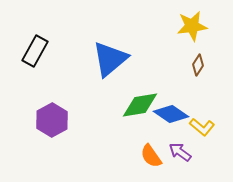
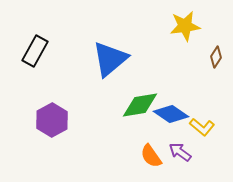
yellow star: moved 7 px left
brown diamond: moved 18 px right, 8 px up
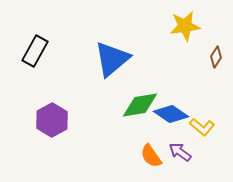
blue triangle: moved 2 px right
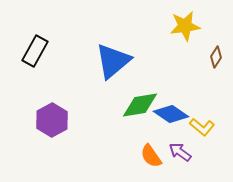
blue triangle: moved 1 px right, 2 px down
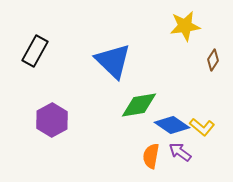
brown diamond: moved 3 px left, 3 px down
blue triangle: rotated 36 degrees counterclockwise
green diamond: moved 1 px left
blue diamond: moved 1 px right, 11 px down
orange semicircle: rotated 45 degrees clockwise
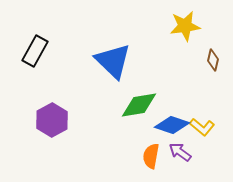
brown diamond: rotated 20 degrees counterclockwise
blue diamond: rotated 16 degrees counterclockwise
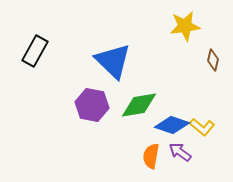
purple hexagon: moved 40 px right, 15 px up; rotated 20 degrees counterclockwise
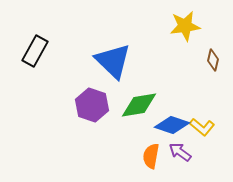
purple hexagon: rotated 8 degrees clockwise
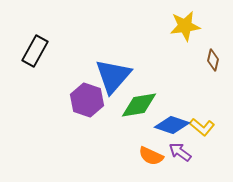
blue triangle: moved 15 px down; rotated 27 degrees clockwise
purple hexagon: moved 5 px left, 5 px up
orange semicircle: rotated 75 degrees counterclockwise
